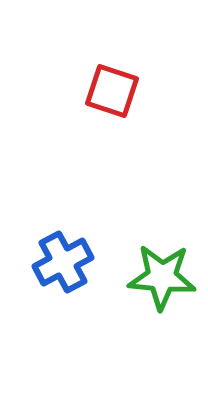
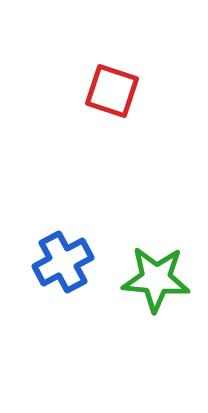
green star: moved 6 px left, 2 px down
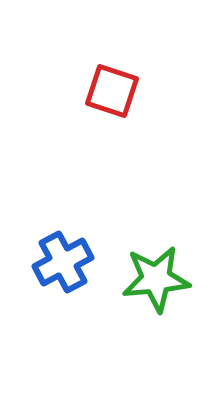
green star: rotated 10 degrees counterclockwise
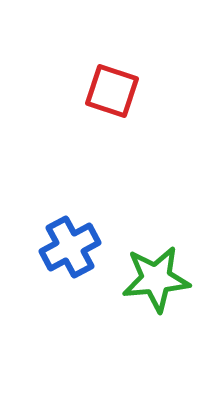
blue cross: moved 7 px right, 15 px up
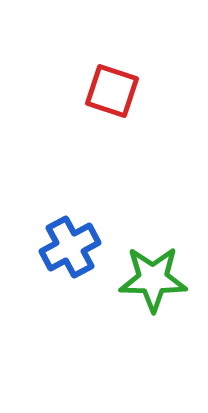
green star: moved 3 px left; rotated 6 degrees clockwise
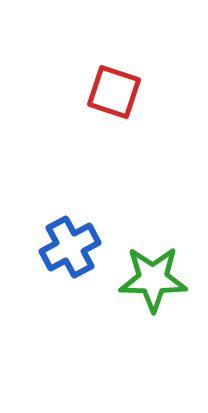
red square: moved 2 px right, 1 px down
